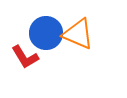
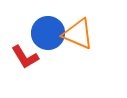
blue circle: moved 2 px right
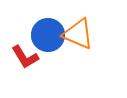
blue circle: moved 2 px down
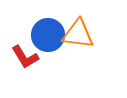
orange triangle: rotated 16 degrees counterclockwise
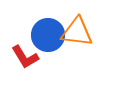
orange triangle: moved 1 px left, 2 px up
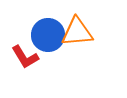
orange triangle: rotated 12 degrees counterclockwise
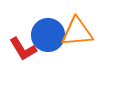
red L-shape: moved 2 px left, 8 px up
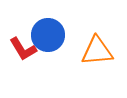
orange triangle: moved 20 px right, 19 px down
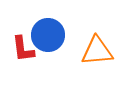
red L-shape: rotated 24 degrees clockwise
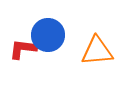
red L-shape: rotated 104 degrees clockwise
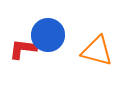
orange triangle: rotated 20 degrees clockwise
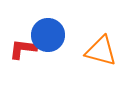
orange triangle: moved 4 px right
